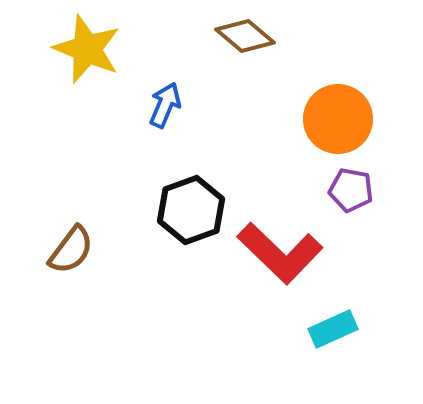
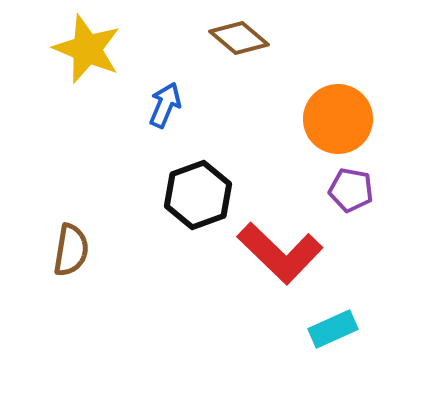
brown diamond: moved 6 px left, 2 px down
black hexagon: moved 7 px right, 15 px up
brown semicircle: rotated 28 degrees counterclockwise
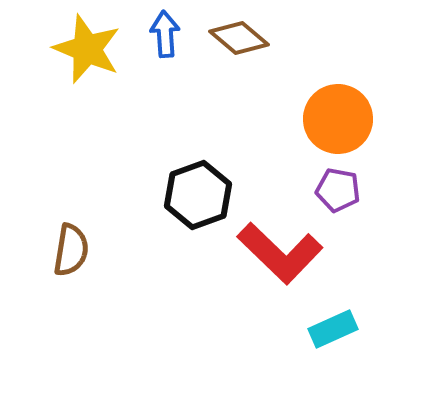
blue arrow: moved 71 px up; rotated 27 degrees counterclockwise
purple pentagon: moved 13 px left
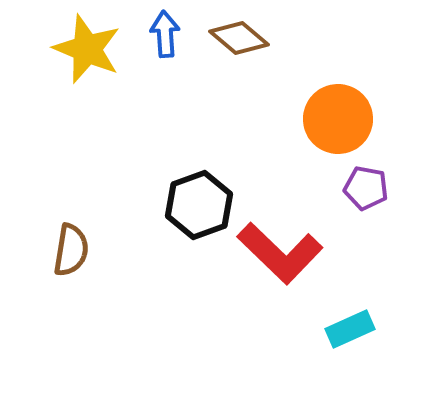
purple pentagon: moved 28 px right, 2 px up
black hexagon: moved 1 px right, 10 px down
cyan rectangle: moved 17 px right
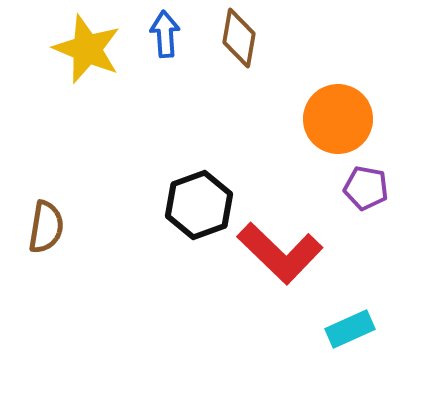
brown diamond: rotated 60 degrees clockwise
brown semicircle: moved 25 px left, 23 px up
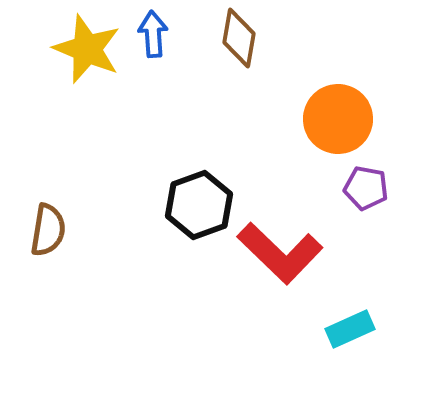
blue arrow: moved 12 px left
brown semicircle: moved 2 px right, 3 px down
